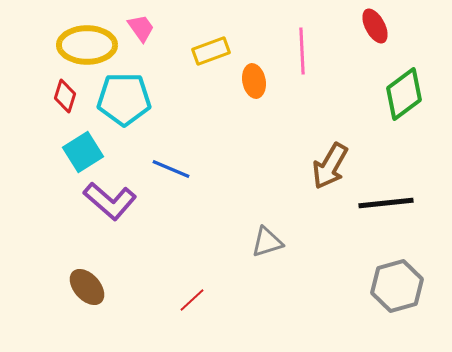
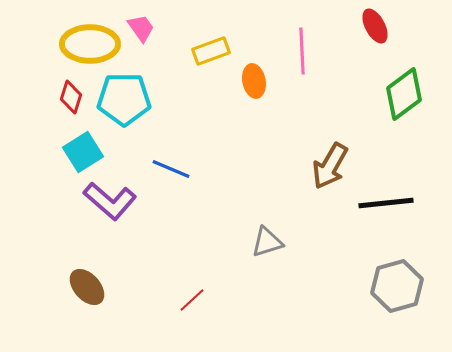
yellow ellipse: moved 3 px right, 1 px up
red diamond: moved 6 px right, 1 px down
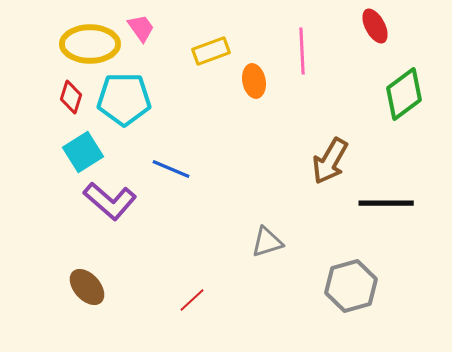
brown arrow: moved 5 px up
black line: rotated 6 degrees clockwise
gray hexagon: moved 46 px left
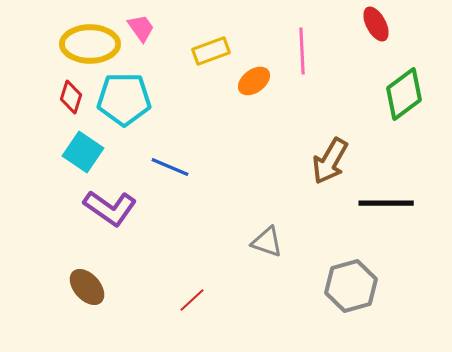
red ellipse: moved 1 px right, 2 px up
orange ellipse: rotated 64 degrees clockwise
cyan square: rotated 24 degrees counterclockwise
blue line: moved 1 px left, 2 px up
purple L-shape: moved 7 px down; rotated 6 degrees counterclockwise
gray triangle: rotated 36 degrees clockwise
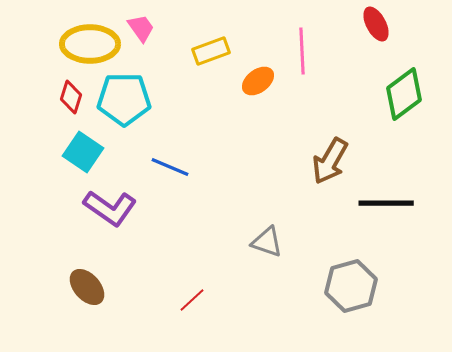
orange ellipse: moved 4 px right
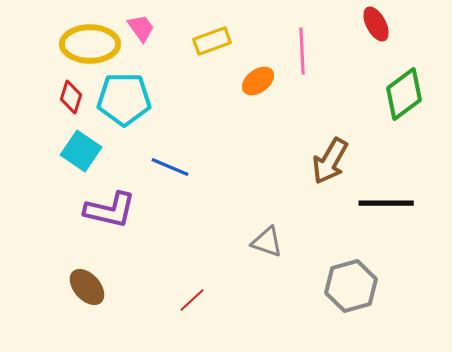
yellow rectangle: moved 1 px right, 10 px up
cyan square: moved 2 px left, 1 px up
purple L-shape: moved 2 px down; rotated 22 degrees counterclockwise
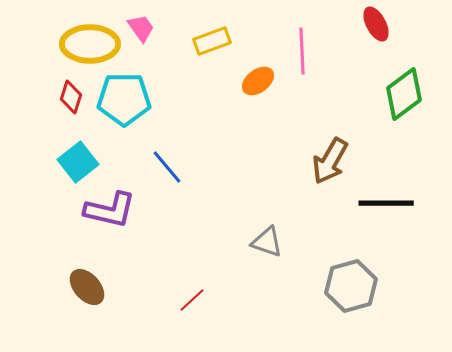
cyan square: moved 3 px left, 11 px down; rotated 18 degrees clockwise
blue line: moved 3 px left; rotated 27 degrees clockwise
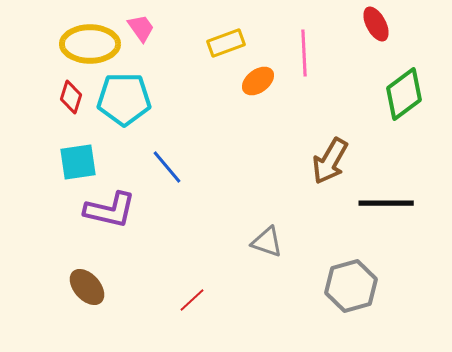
yellow rectangle: moved 14 px right, 2 px down
pink line: moved 2 px right, 2 px down
cyan square: rotated 30 degrees clockwise
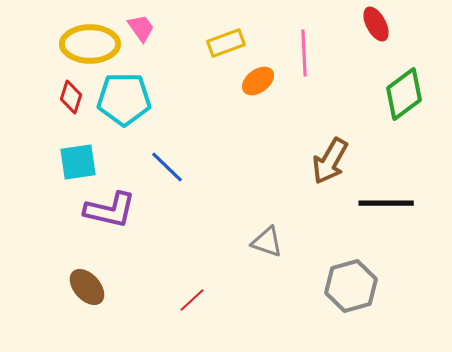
blue line: rotated 6 degrees counterclockwise
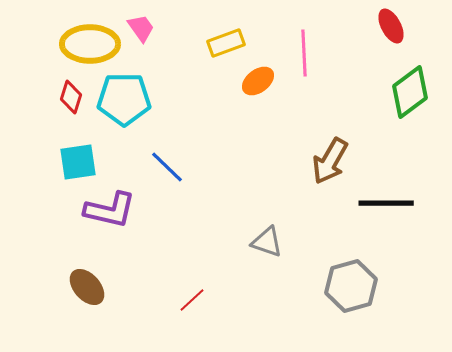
red ellipse: moved 15 px right, 2 px down
green diamond: moved 6 px right, 2 px up
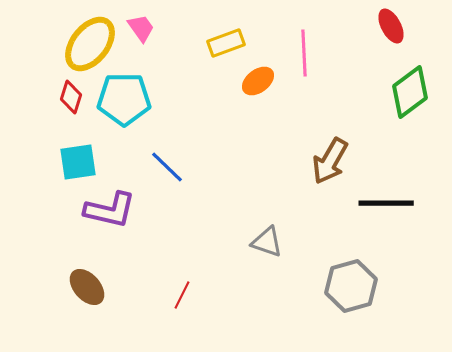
yellow ellipse: rotated 52 degrees counterclockwise
red line: moved 10 px left, 5 px up; rotated 20 degrees counterclockwise
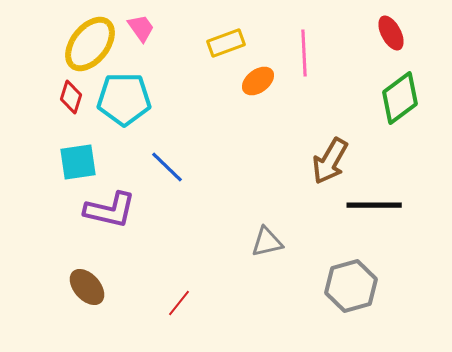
red ellipse: moved 7 px down
green diamond: moved 10 px left, 6 px down
black line: moved 12 px left, 2 px down
gray triangle: rotated 32 degrees counterclockwise
red line: moved 3 px left, 8 px down; rotated 12 degrees clockwise
